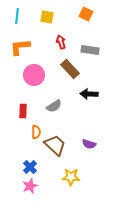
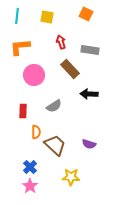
pink star: rotated 14 degrees counterclockwise
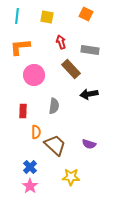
brown rectangle: moved 1 px right
black arrow: rotated 12 degrees counterclockwise
gray semicircle: rotated 49 degrees counterclockwise
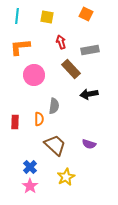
gray rectangle: rotated 18 degrees counterclockwise
red rectangle: moved 8 px left, 11 px down
orange semicircle: moved 3 px right, 13 px up
yellow star: moved 5 px left; rotated 30 degrees counterclockwise
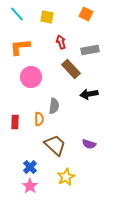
cyan line: moved 2 px up; rotated 49 degrees counterclockwise
pink circle: moved 3 px left, 2 px down
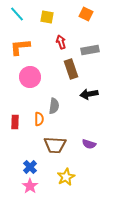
brown rectangle: rotated 24 degrees clockwise
pink circle: moved 1 px left
brown trapezoid: rotated 140 degrees clockwise
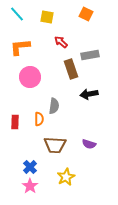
red arrow: rotated 32 degrees counterclockwise
gray rectangle: moved 5 px down
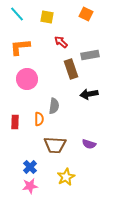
pink circle: moved 3 px left, 2 px down
pink star: rotated 28 degrees clockwise
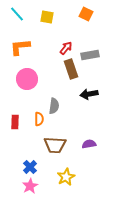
red arrow: moved 5 px right, 6 px down; rotated 88 degrees clockwise
purple semicircle: rotated 152 degrees clockwise
pink star: rotated 21 degrees counterclockwise
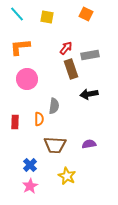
blue cross: moved 2 px up
yellow star: moved 1 px right, 1 px up; rotated 18 degrees counterclockwise
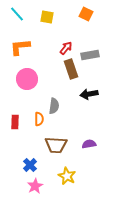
brown trapezoid: moved 1 px right
pink star: moved 5 px right
